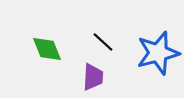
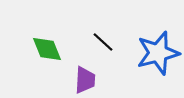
purple trapezoid: moved 8 px left, 3 px down
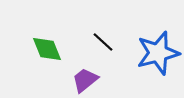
purple trapezoid: rotated 132 degrees counterclockwise
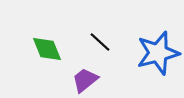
black line: moved 3 px left
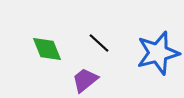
black line: moved 1 px left, 1 px down
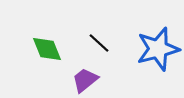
blue star: moved 4 px up
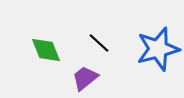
green diamond: moved 1 px left, 1 px down
purple trapezoid: moved 2 px up
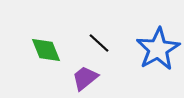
blue star: rotated 15 degrees counterclockwise
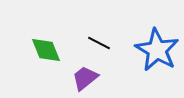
black line: rotated 15 degrees counterclockwise
blue star: moved 1 px left, 1 px down; rotated 12 degrees counterclockwise
